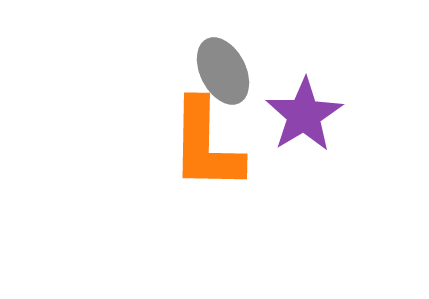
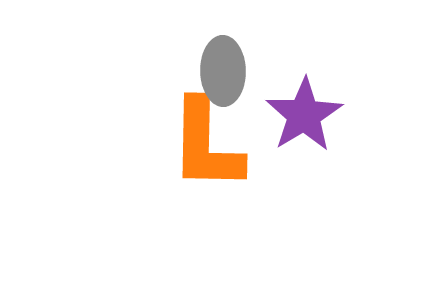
gray ellipse: rotated 26 degrees clockwise
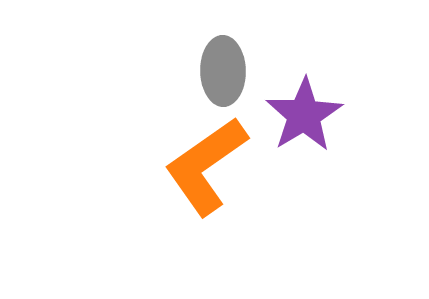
orange L-shape: moved 21 px down; rotated 54 degrees clockwise
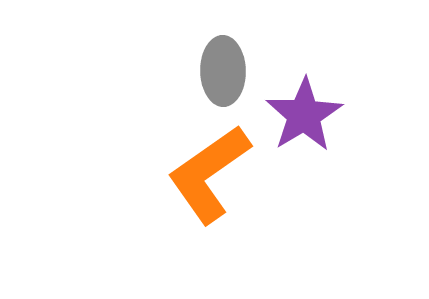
orange L-shape: moved 3 px right, 8 px down
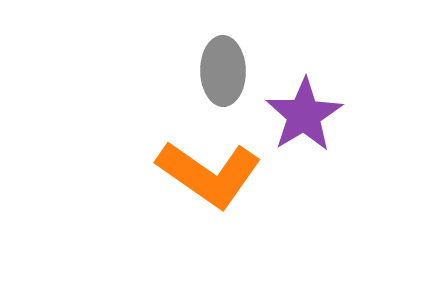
orange L-shape: rotated 110 degrees counterclockwise
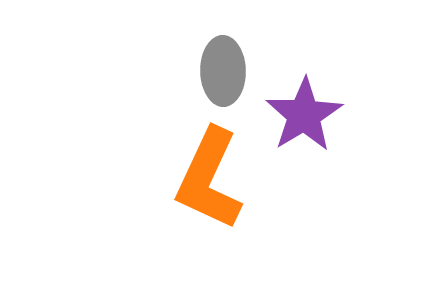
orange L-shape: moved 5 px down; rotated 80 degrees clockwise
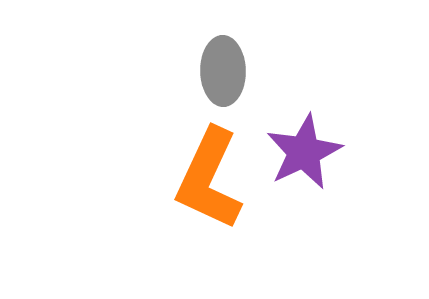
purple star: moved 37 px down; rotated 6 degrees clockwise
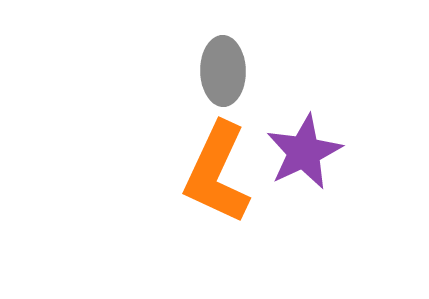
orange L-shape: moved 8 px right, 6 px up
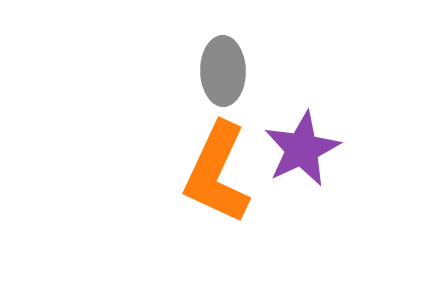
purple star: moved 2 px left, 3 px up
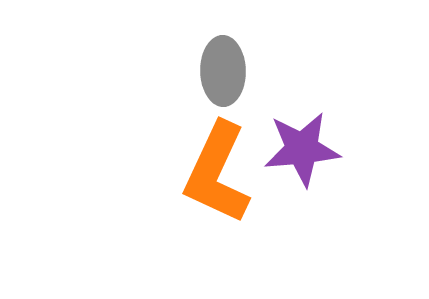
purple star: rotated 20 degrees clockwise
